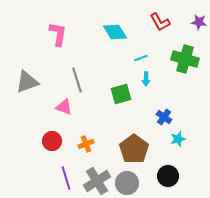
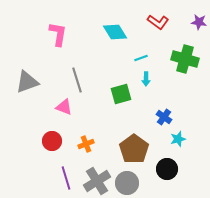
red L-shape: moved 2 px left; rotated 25 degrees counterclockwise
black circle: moved 1 px left, 7 px up
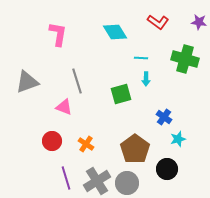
cyan line: rotated 24 degrees clockwise
gray line: moved 1 px down
orange cross: rotated 35 degrees counterclockwise
brown pentagon: moved 1 px right
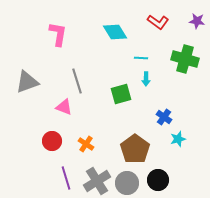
purple star: moved 2 px left, 1 px up
black circle: moved 9 px left, 11 px down
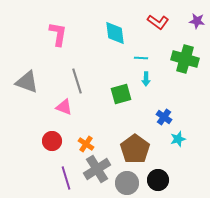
cyan diamond: moved 1 px down; rotated 25 degrees clockwise
gray triangle: rotated 40 degrees clockwise
gray cross: moved 12 px up
